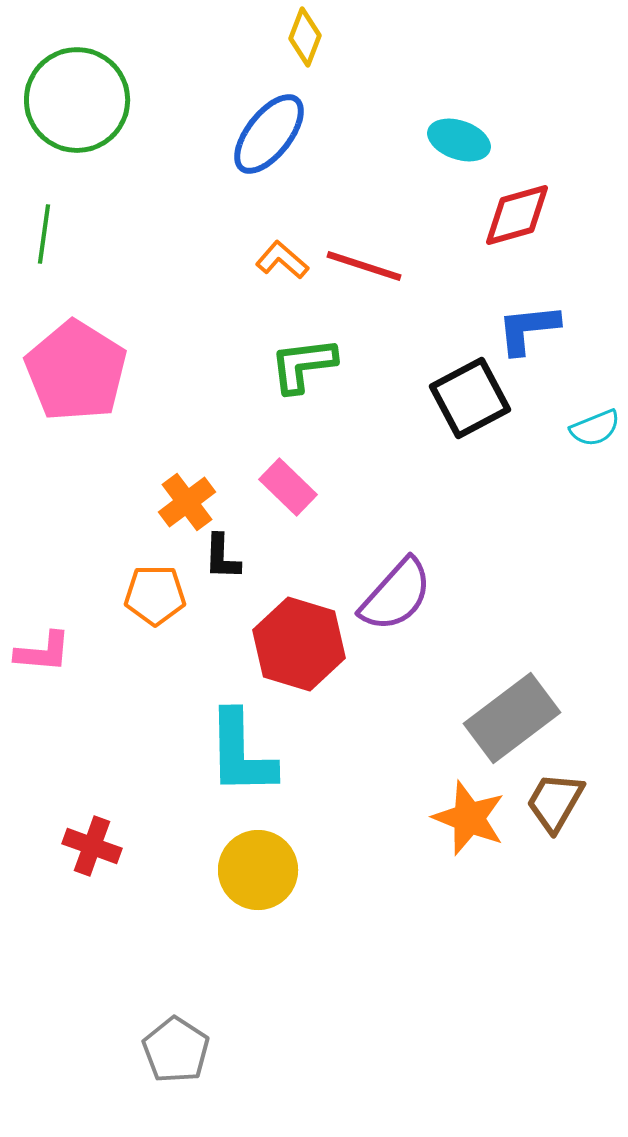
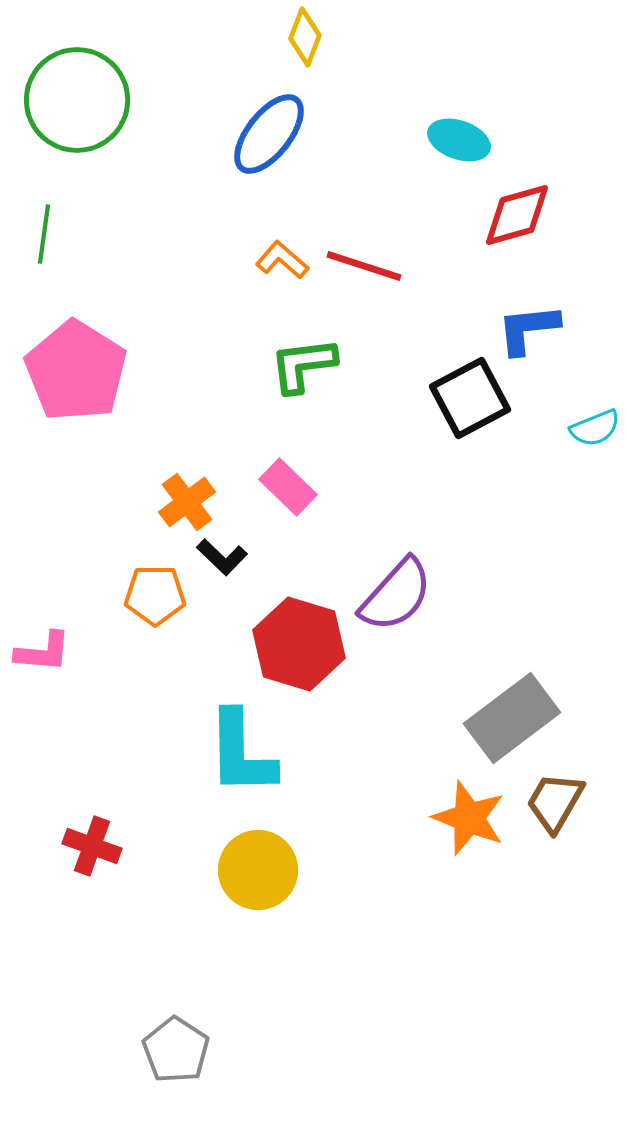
black L-shape: rotated 48 degrees counterclockwise
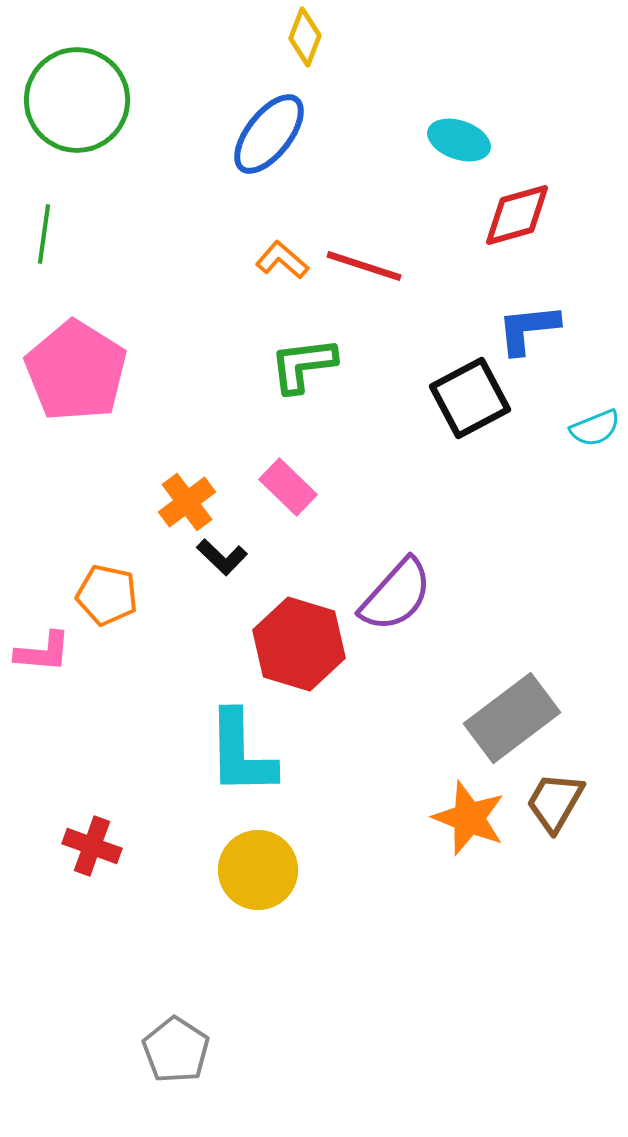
orange pentagon: moved 48 px left; rotated 12 degrees clockwise
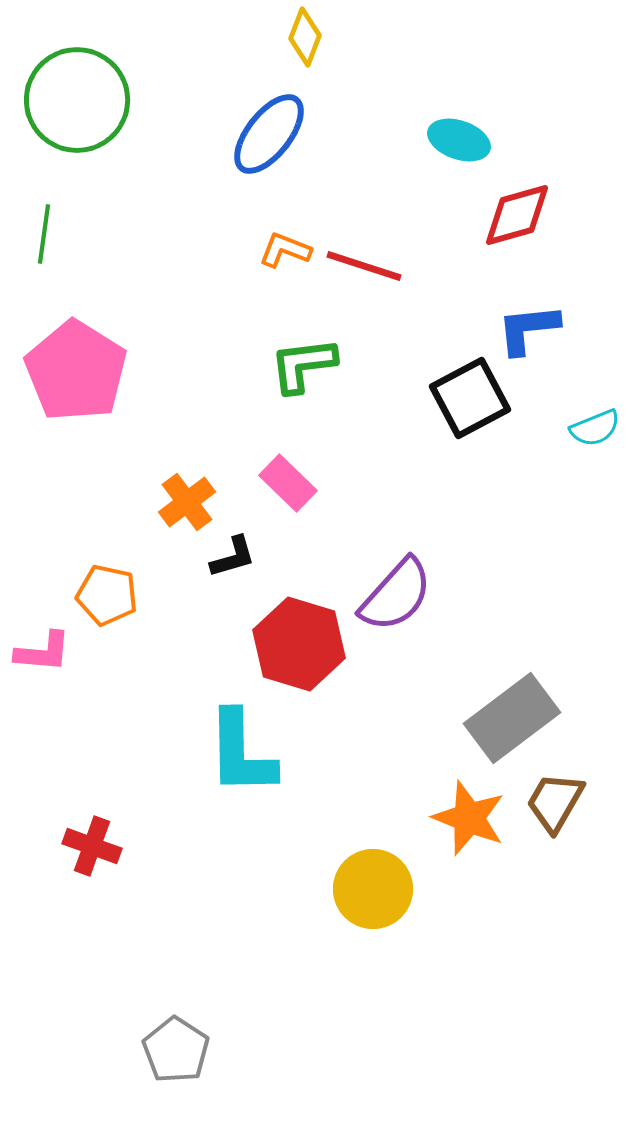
orange L-shape: moved 3 px right, 10 px up; rotated 20 degrees counterclockwise
pink rectangle: moved 4 px up
black L-shape: moved 11 px right; rotated 60 degrees counterclockwise
yellow circle: moved 115 px right, 19 px down
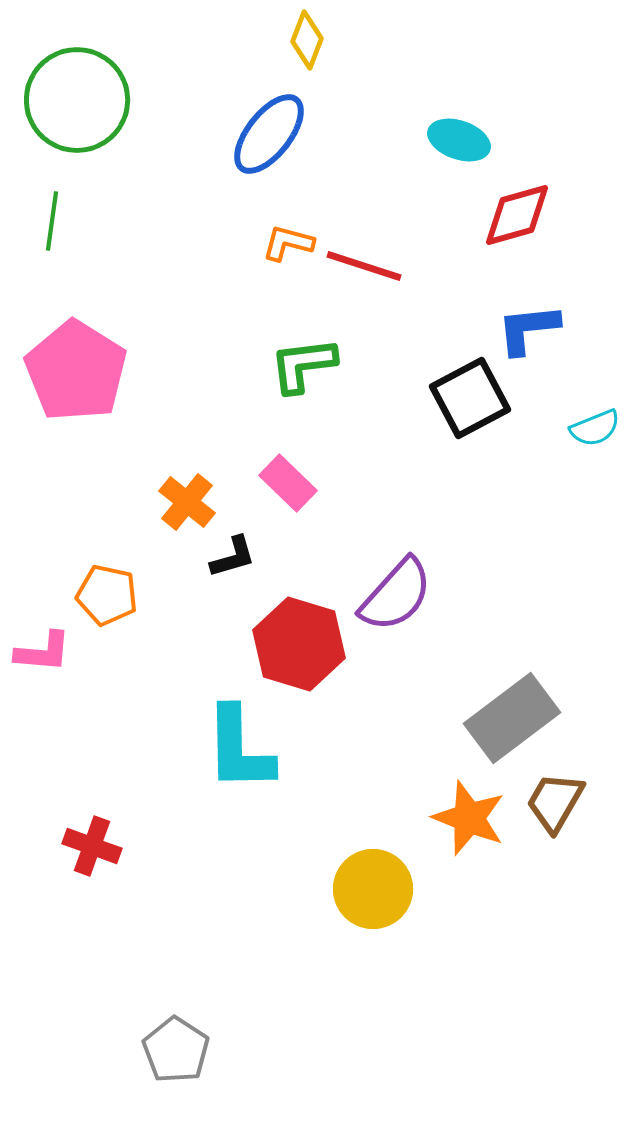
yellow diamond: moved 2 px right, 3 px down
green line: moved 8 px right, 13 px up
orange L-shape: moved 3 px right, 7 px up; rotated 6 degrees counterclockwise
orange cross: rotated 14 degrees counterclockwise
cyan L-shape: moved 2 px left, 4 px up
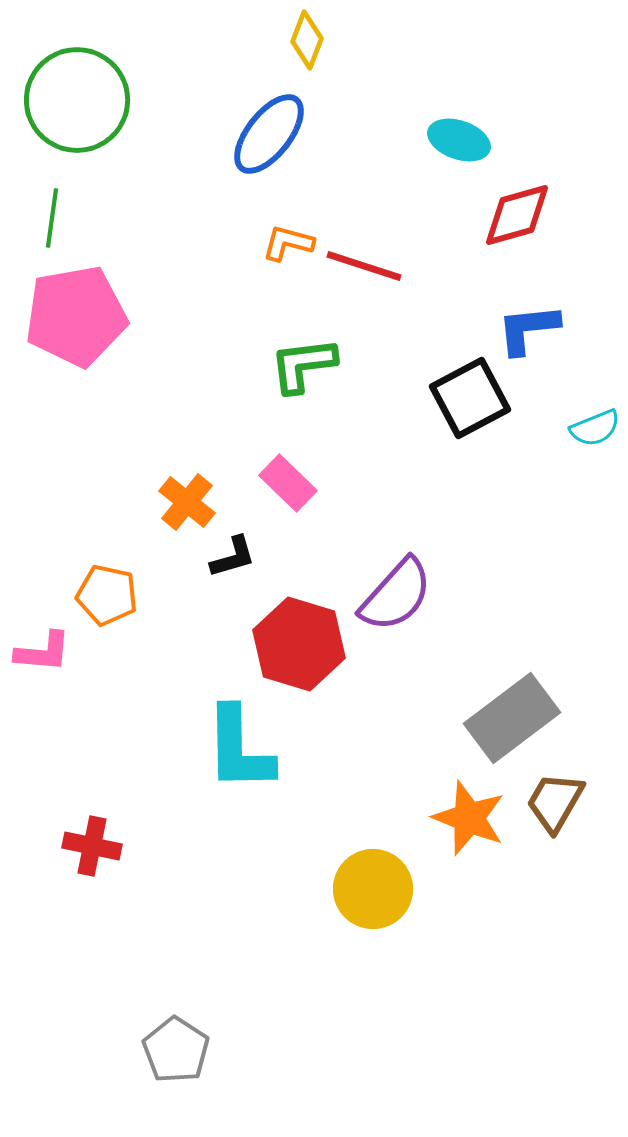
green line: moved 3 px up
pink pentagon: moved 55 px up; rotated 30 degrees clockwise
red cross: rotated 8 degrees counterclockwise
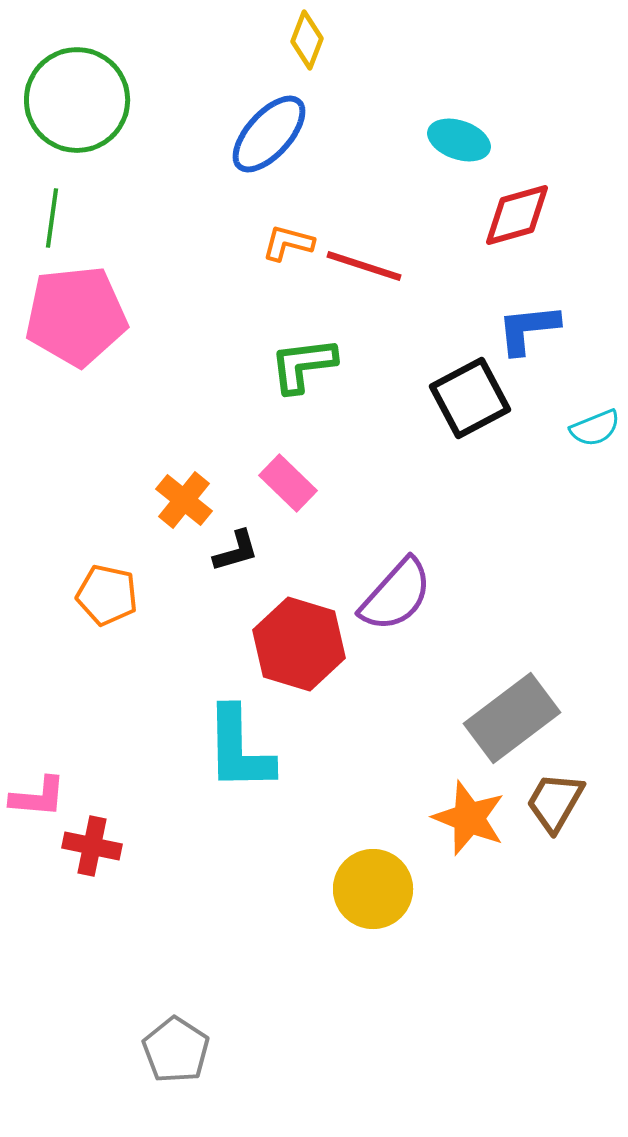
blue ellipse: rotated 4 degrees clockwise
pink pentagon: rotated 4 degrees clockwise
orange cross: moved 3 px left, 2 px up
black L-shape: moved 3 px right, 6 px up
pink L-shape: moved 5 px left, 145 px down
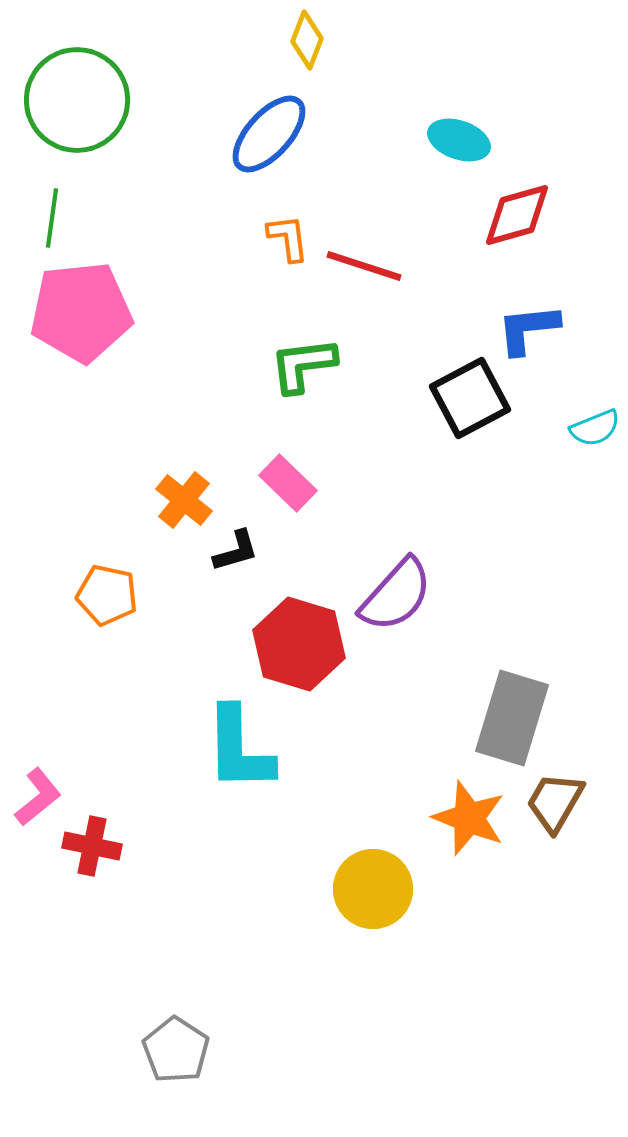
orange L-shape: moved 5 px up; rotated 68 degrees clockwise
pink pentagon: moved 5 px right, 4 px up
gray rectangle: rotated 36 degrees counterclockwise
pink L-shape: rotated 44 degrees counterclockwise
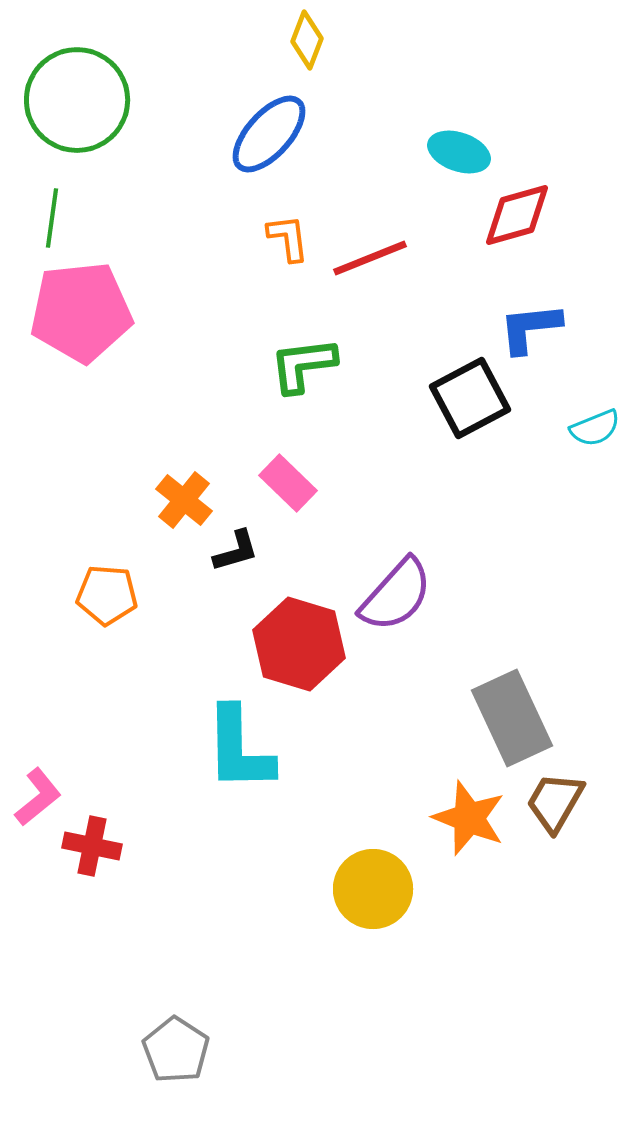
cyan ellipse: moved 12 px down
red line: moved 6 px right, 8 px up; rotated 40 degrees counterclockwise
blue L-shape: moved 2 px right, 1 px up
orange pentagon: rotated 8 degrees counterclockwise
gray rectangle: rotated 42 degrees counterclockwise
